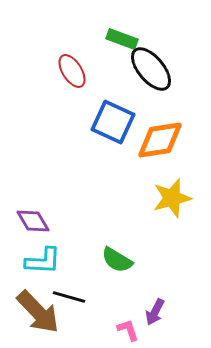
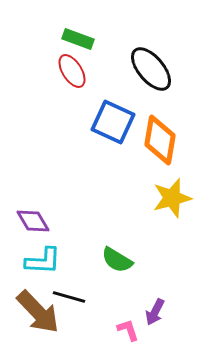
green rectangle: moved 44 px left
orange diamond: rotated 72 degrees counterclockwise
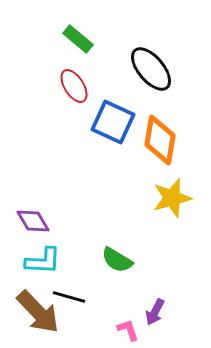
green rectangle: rotated 20 degrees clockwise
red ellipse: moved 2 px right, 15 px down
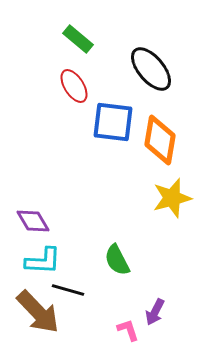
blue square: rotated 18 degrees counterclockwise
green semicircle: rotated 32 degrees clockwise
black line: moved 1 px left, 7 px up
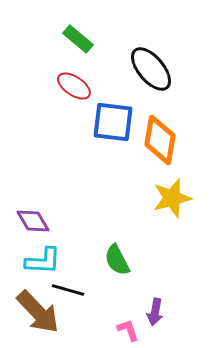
red ellipse: rotated 24 degrees counterclockwise
purple arrow: rotated 16 degrees counterclockwise
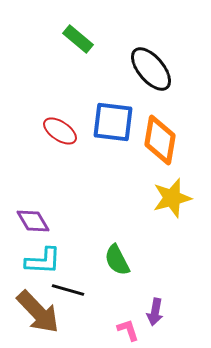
red ellipse: moved 14 px left, 45 px down
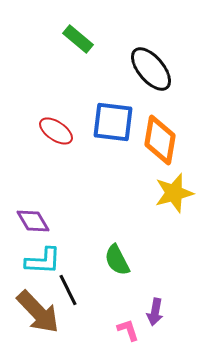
red ellipse: moved 4 px left
yellow star: moved 2 px right, 5 px up
black line: rotated 48 degrees clockwise
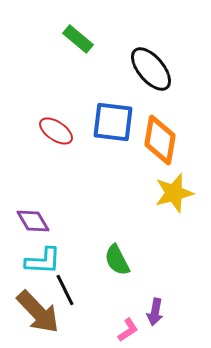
black line: moved 3 px left
pink L-shape: rotated 75 degrees clockwise
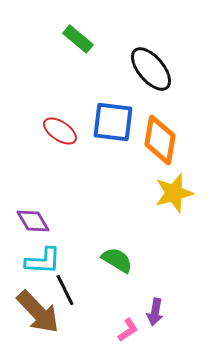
red ellipse: moved 4 px right
green semicircle: rotated 148 degrees clockwise
